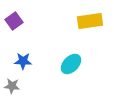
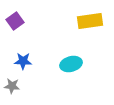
purple square: moved 1 px right
cyan ellipse: rotated 30 degrees clockwise
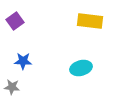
yellow rectangle: rotated 15 degrees clockwise
cyan ellipse: moved 10 px right, 4 px down
gray star: moved 1 px down
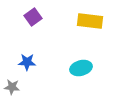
purple square: moved 18 px right, 4 px up
blue star: moved 4 px right, 1 px down
